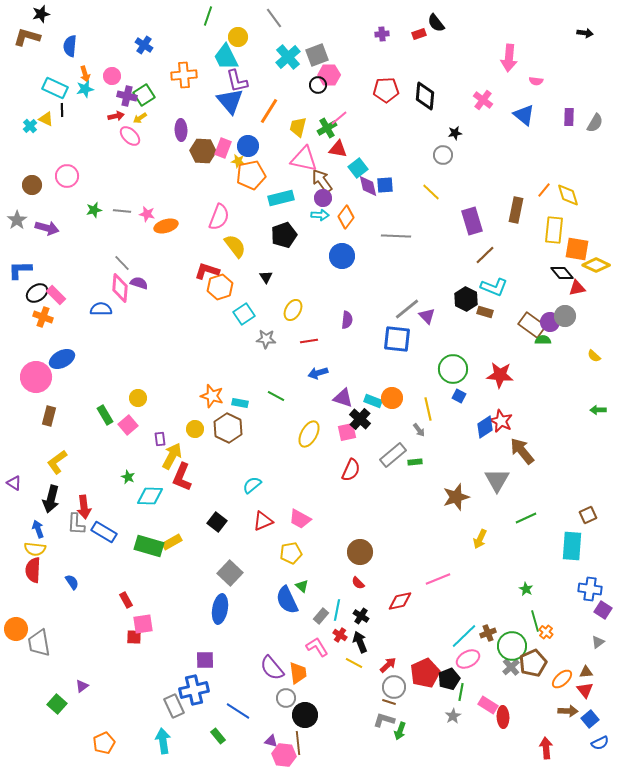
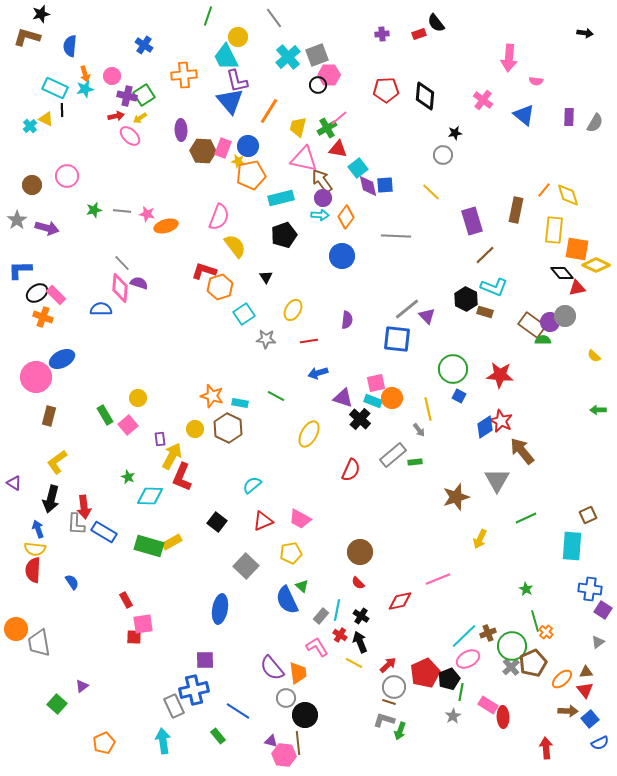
red L-shape at (207, 271): moved 3 px left
pink square at (347, 432): moved 29 px right, 49 px up
gray square at (230, 573): moved 16 px right, 7 px up
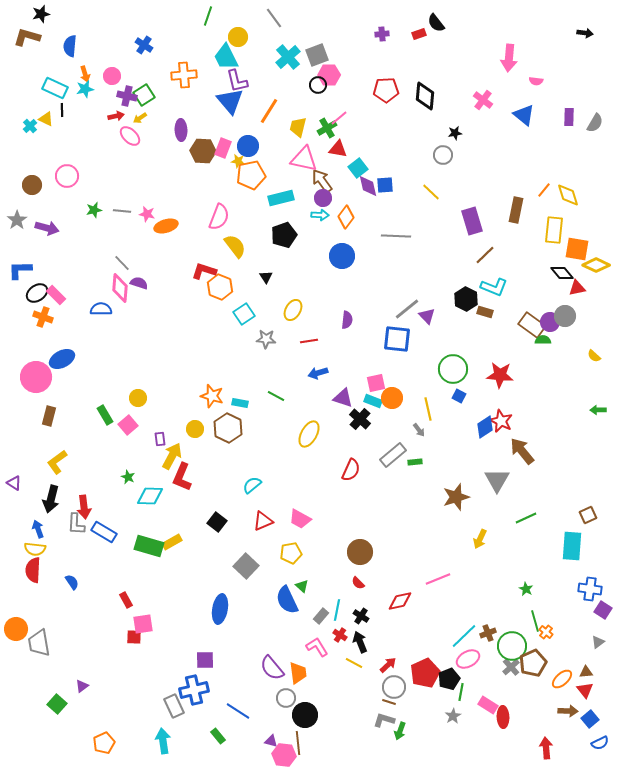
orange hexagon at (220, 287): rotated 20 degrees counterclockwise
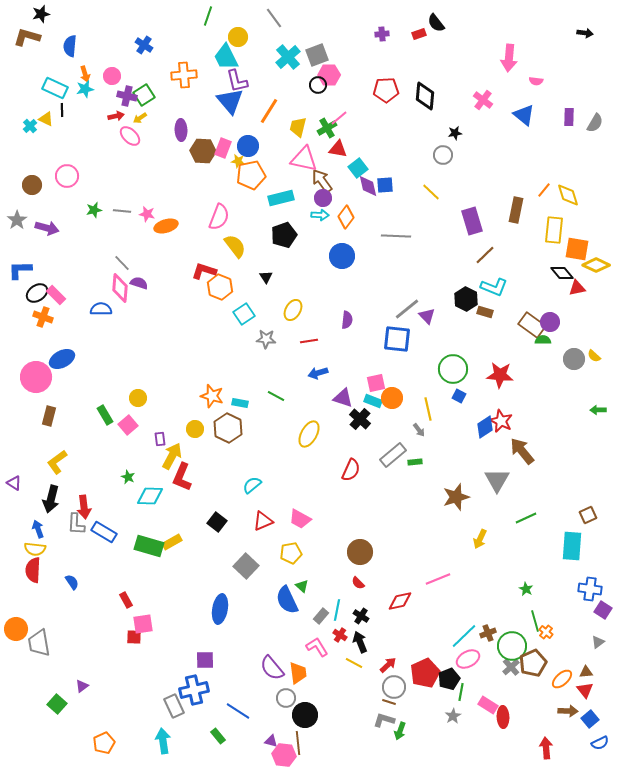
gray circle at (565, 316): moved 9 px right, 43 px down
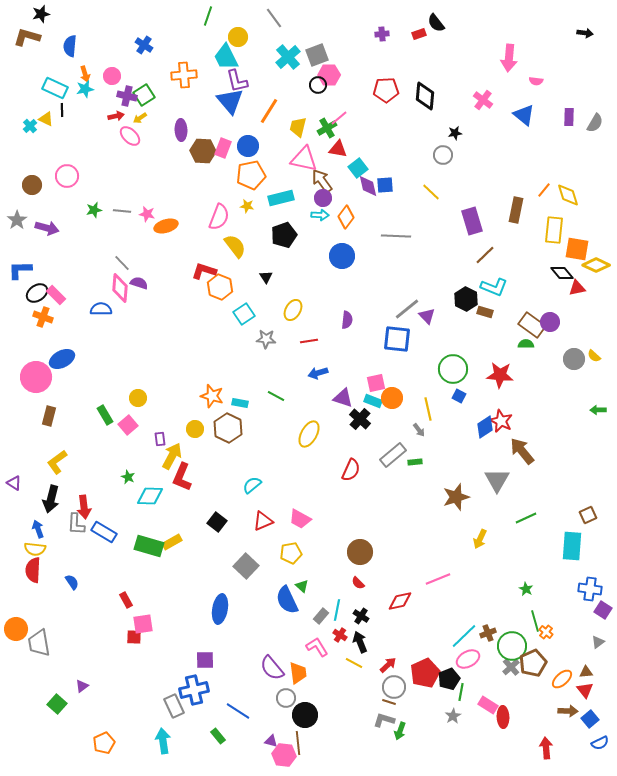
yellow star at (238, 161): moved 9 px right, 45 px down
green semicircle at (543, 340): moved 17 px left, 4 px down
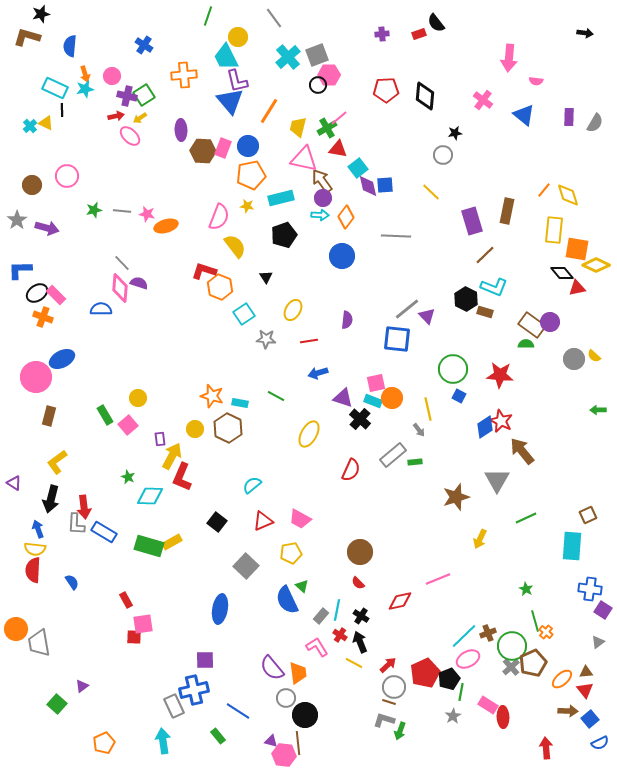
yellow triangle at (46, 119): moved 4 px down
brown rectangle at (516, 210): moved 9 px left, 1 px down
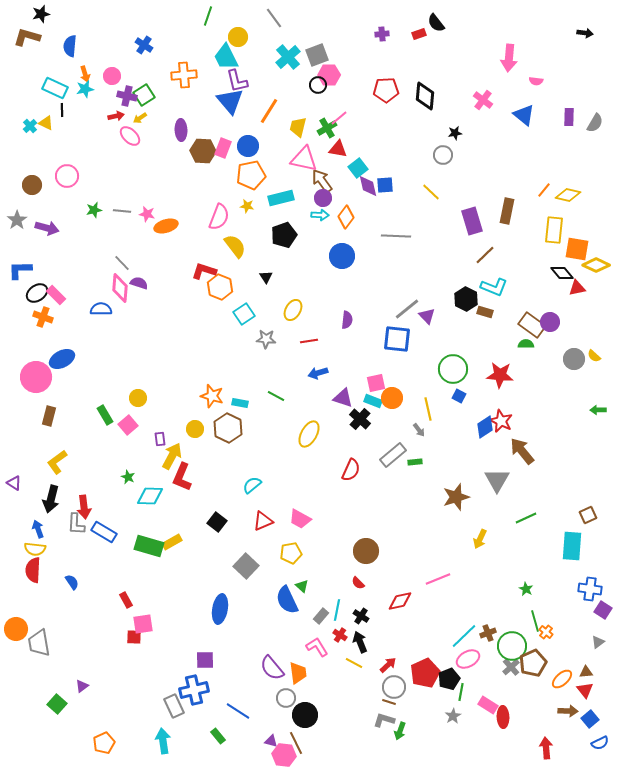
yellow diamond at (568, 195): rotated 60 degrees counterclockwise
brown circle at (360, 552): moved 6 px right, 1 px up
brown line at (298, 743): moved 2 px left; rotated 20 degrees counterclockwise
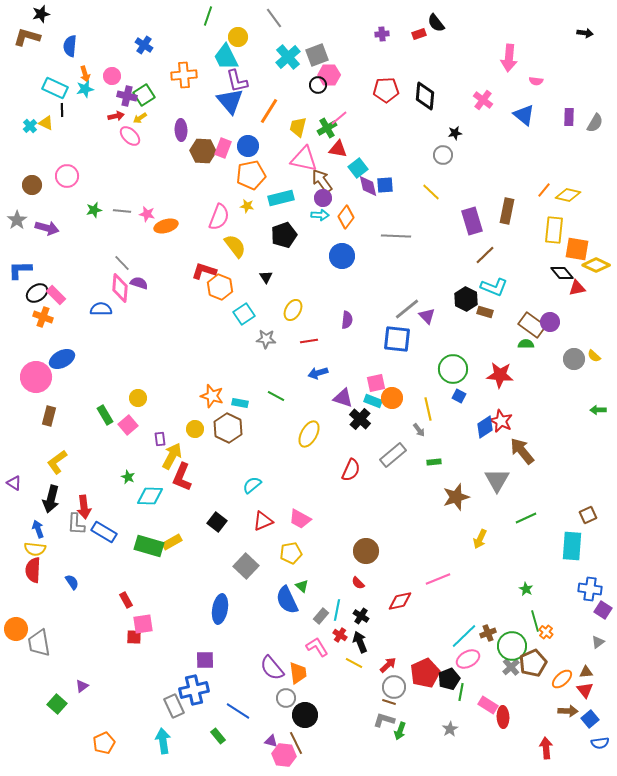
green rectangle at (415, 462): moved 19 px right
gray star at (453, 716): moved 3 px left, 13 px down
blue semicircle at (600, 743): rotated 18 degrees clockwise
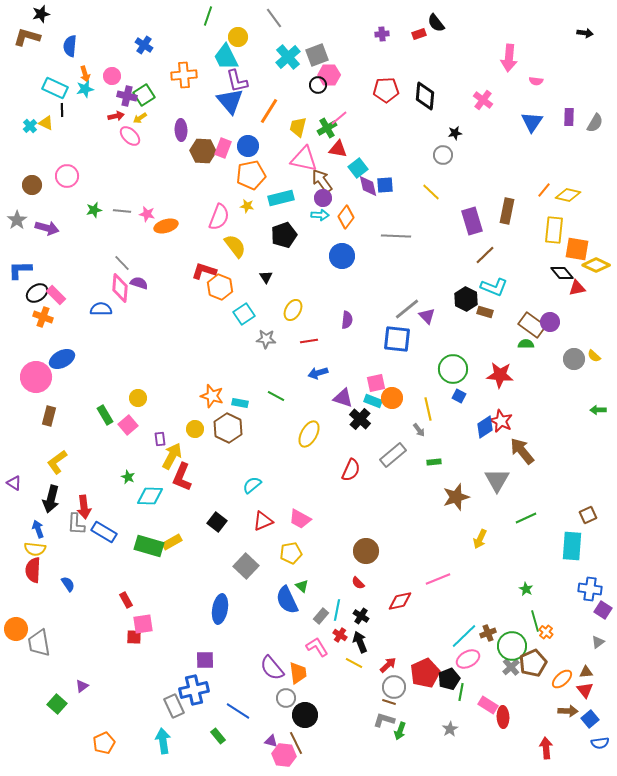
blue triangle at (524, 115): moved 8 px right, 7 px down; rotated 25 degrees clockwise
blue semicircle at (72, 582): moved 4 px left, 2 px down
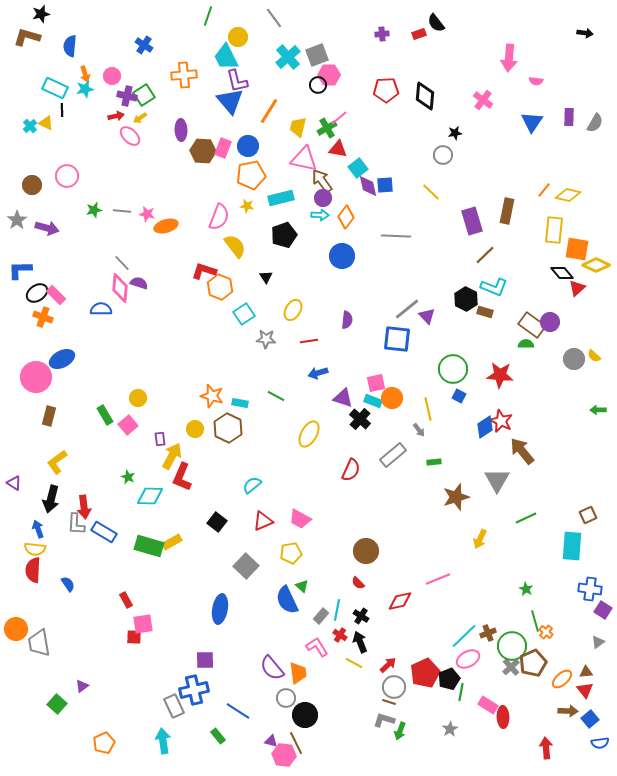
red triangle at (577, 288): rotated 30 degrees counterclockwise
